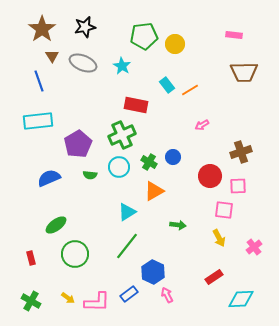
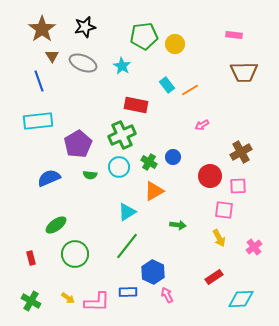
brown cross at (241, 152): rotated 10 degrees counterclockwise
blue rectangle at (129, 294): moved 1 px left, 2 px up; rotated 36 degrees clockwise
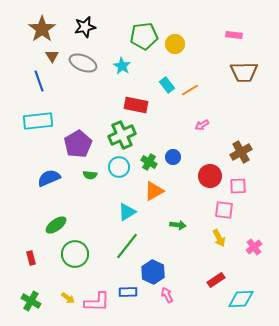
red rectangle at (214, 277): moved 2 px right, 3 px down
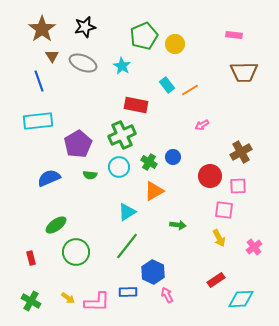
green pentagon at (144, 36): rotated 16 degrees counterclockwise
green circle at (75, 254): moved 1 px right, 2 px up
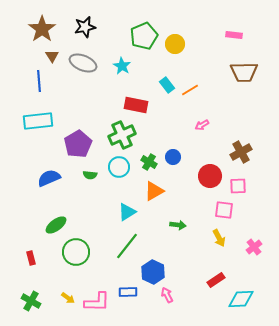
blue line at (39, 81): rotated 15 degrees clockwise
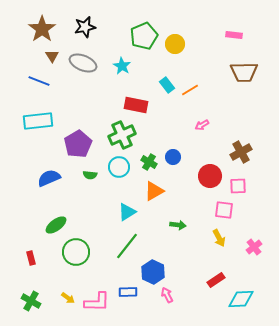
blue line at (39, 81): rotated 65 degrees counterclockwise
